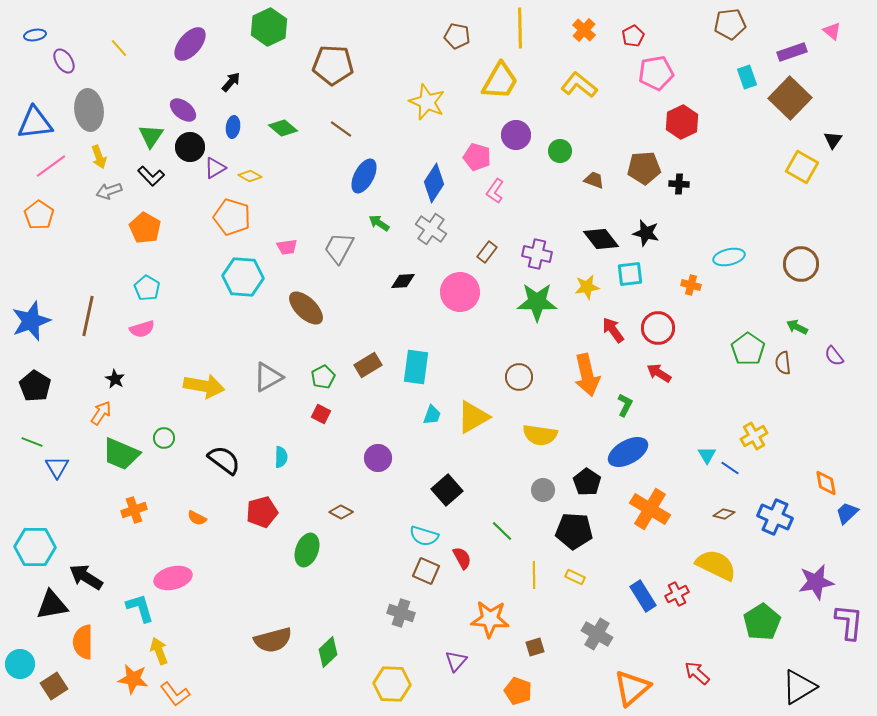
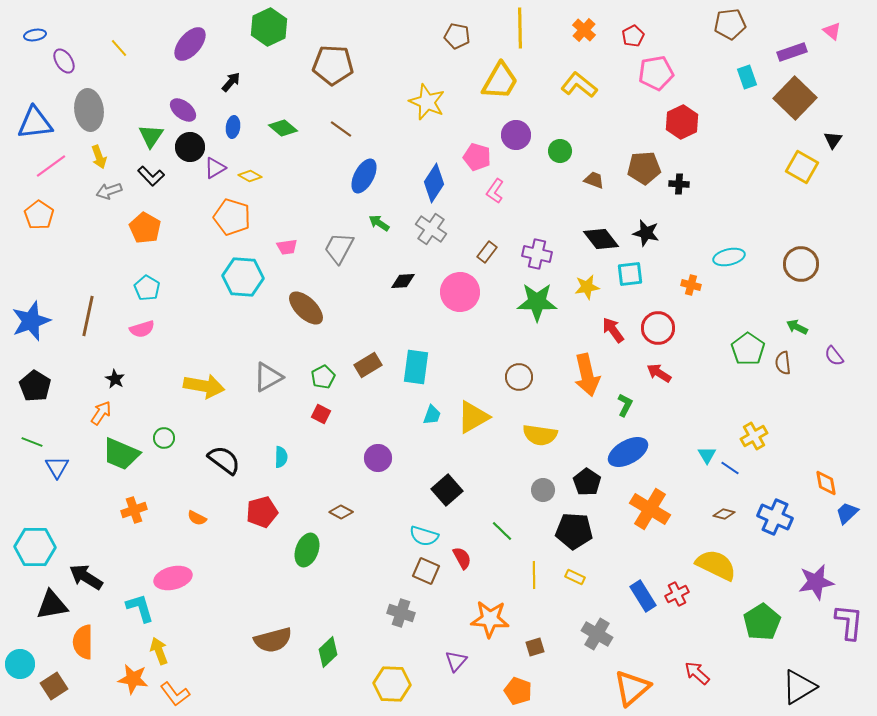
brown square at (790, 98): moved 5 px right
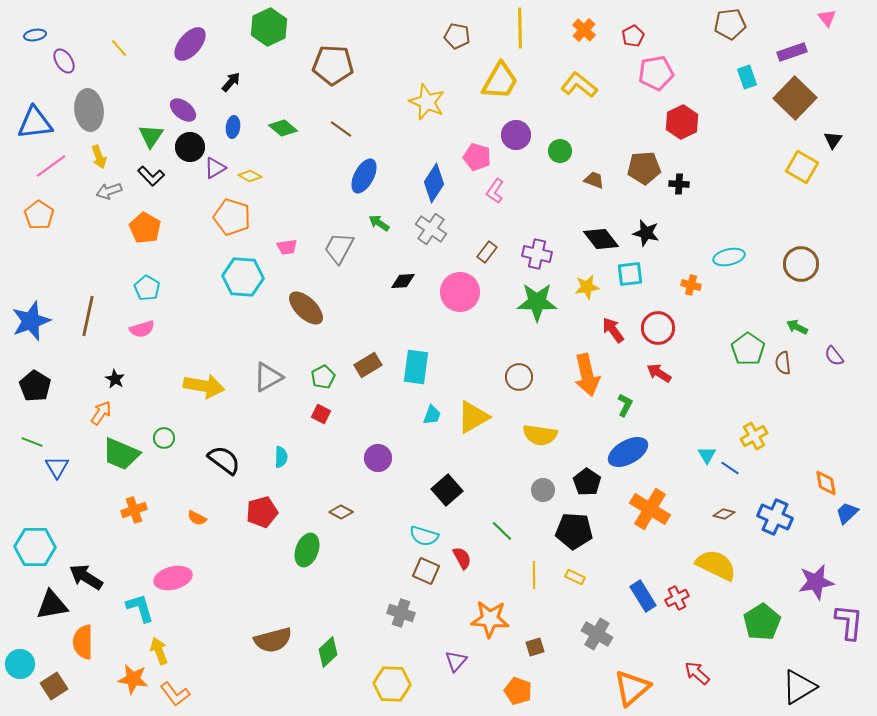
pink triangle at (832, 31): moved 5 px left, 13 px up; rotated 12 degrees clockwise
red cross at (677, 594): moved 4 px down
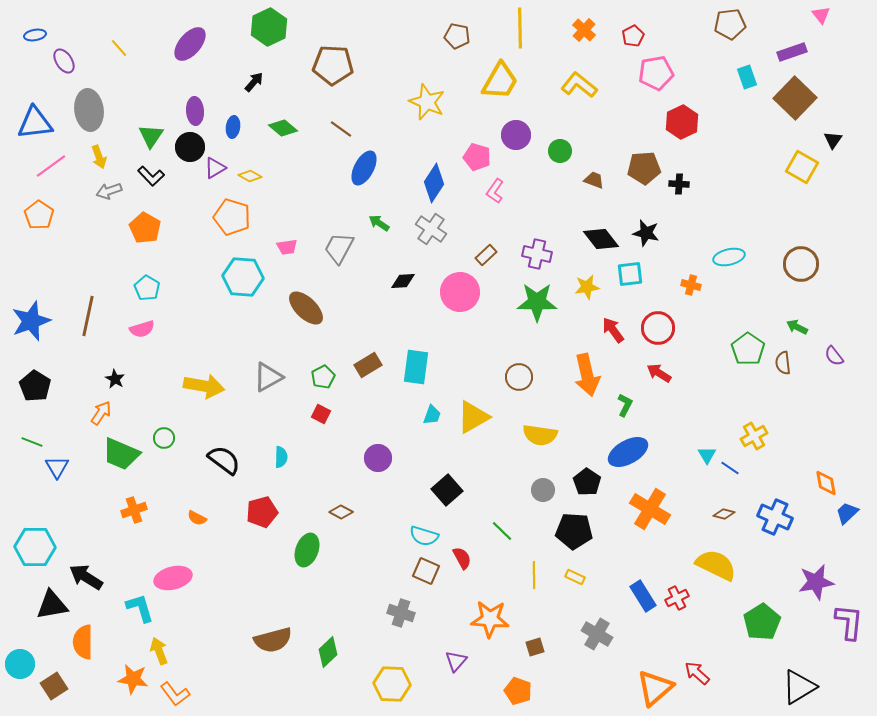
pink triangle at (827, 18): moved 6 px left, 3 px up
black arrow at (231, 82): moved 23 px right
purple ellipse at (183, 110): moved 12 px right, 1 px down; rotated 48 degrees clockwise
blue ellipse at (364, 176): moved 8 px up
brown rectangle at (487, 252): moved 1 px left, 3 px down; rotated 10 degrees clockwise
orange triangle at (632, 688): moved 23 px right
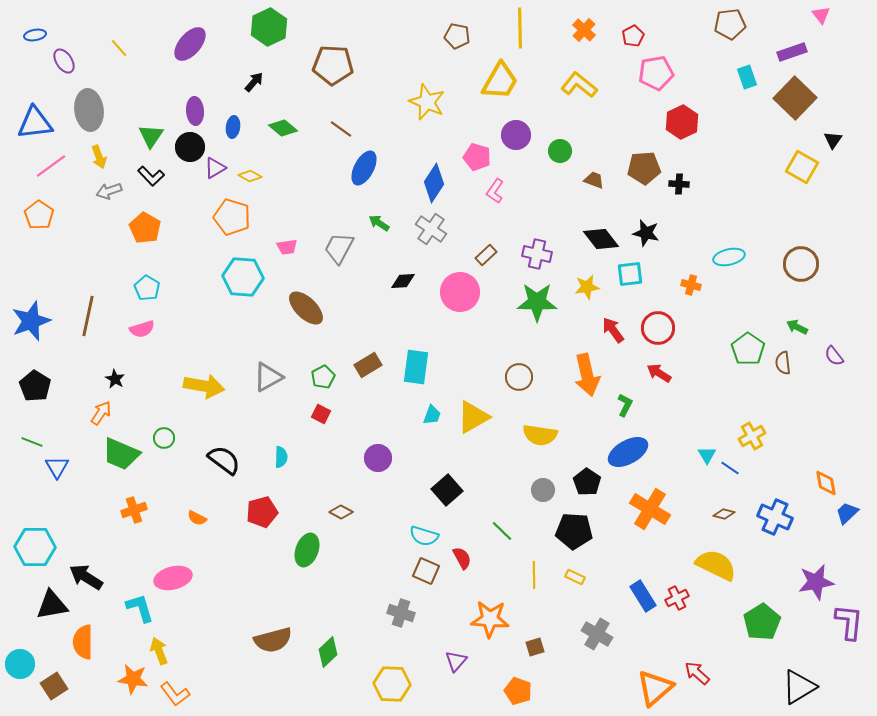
yellow cross at (754, 436): moved 2 px left
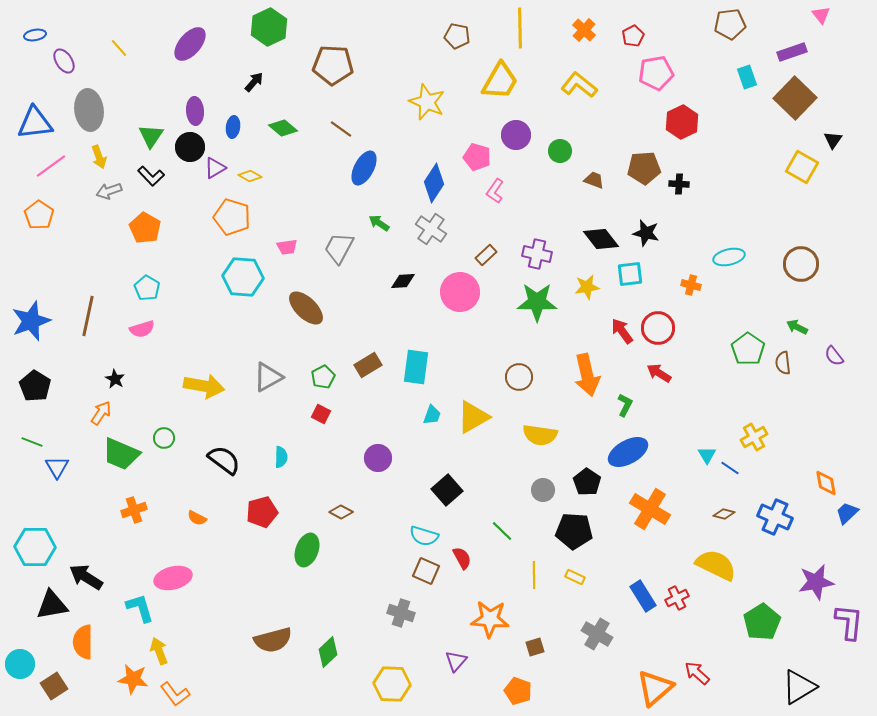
red arrow at (613, 330): moved 9 px right, 1 px down
yellow cross at (752, 436): moved 2 px right, 1 px down
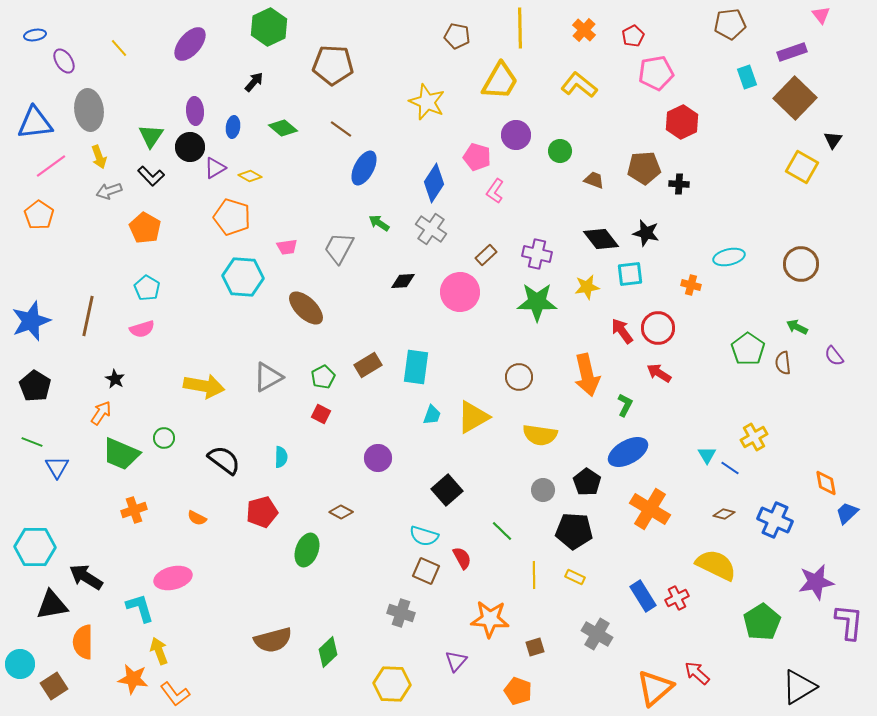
blue cross at (775, 517): moved 3 px down
